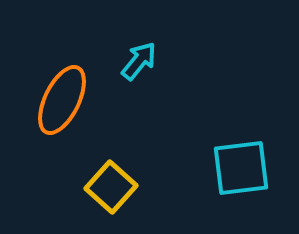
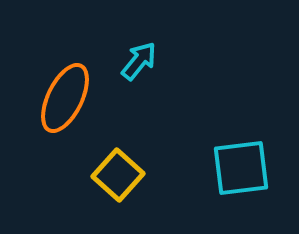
orange ellipse: moved 3 px right, 2 px up
yellow square: moved 7 px right, 12 px up
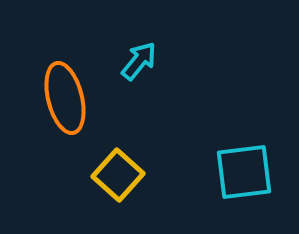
orange ellipse: rotated 40 degrees counterclockwise
cyan square: moved 3 px right, 4 px down
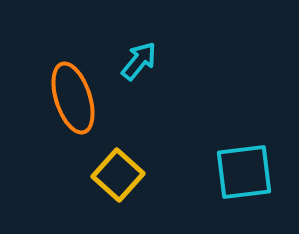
orange ellipse: moved 8 px right; rotated 4 degrees counterclockwise
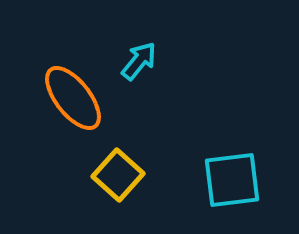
orange ellipse: rotated 20 degrees counterclockwise
cyan square: moved 12 px left, 8 px down
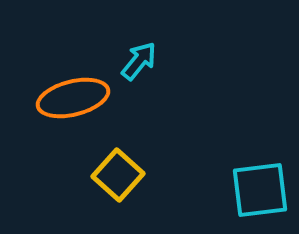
orange ellipse: rotated 66 degrees counterclockwise
cyan square: moved 28 px right, 10 px down
